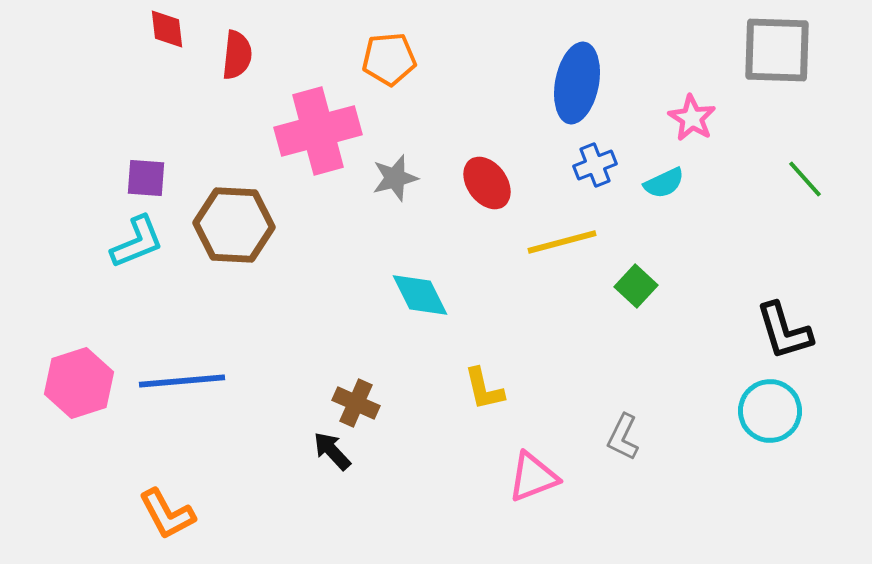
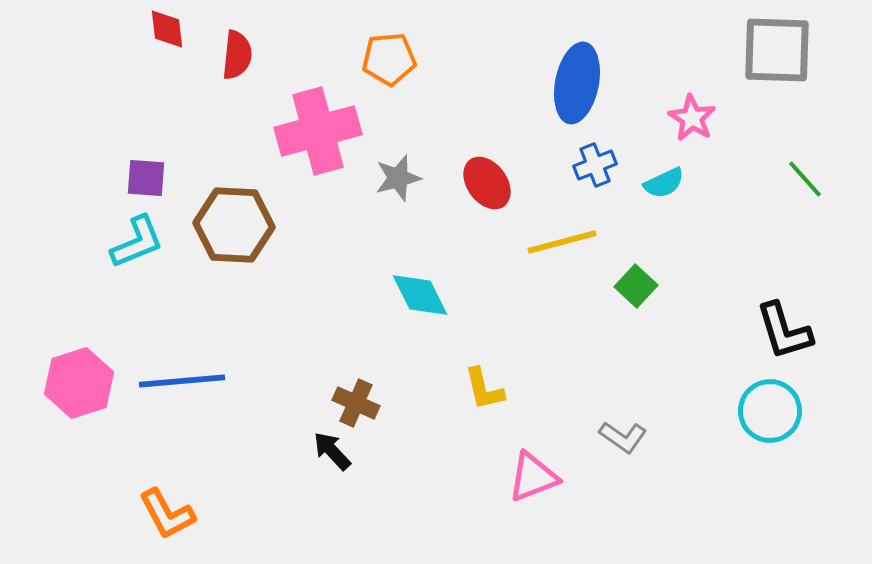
gray star: moved 3 px right
gray L-shape: rotated 81 degrees counterclockwise
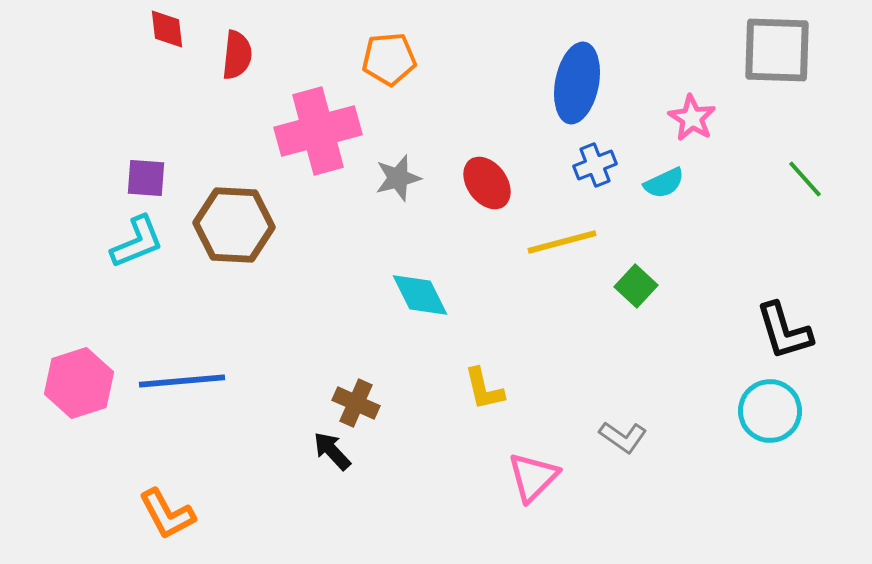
pink triangle: rotated 24 degrees counterclockwise
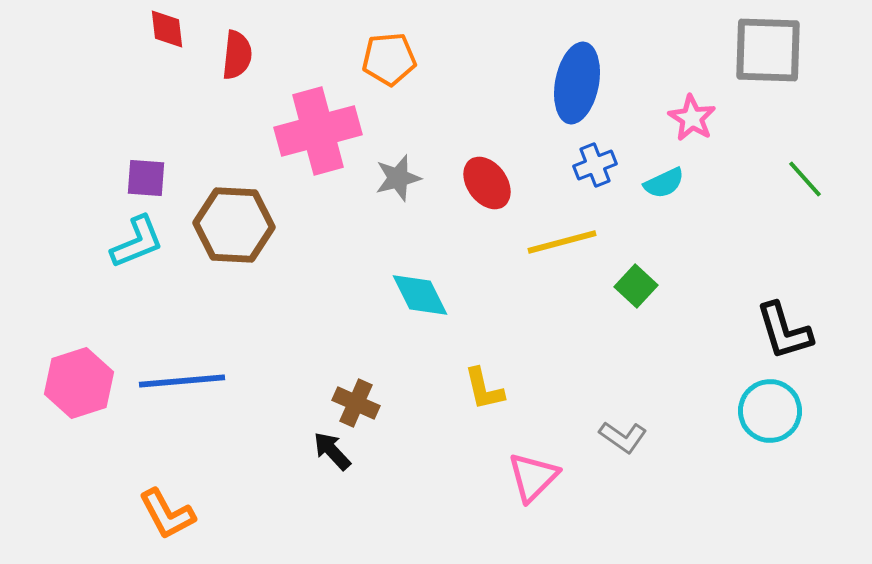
gray square: moved 9 px left
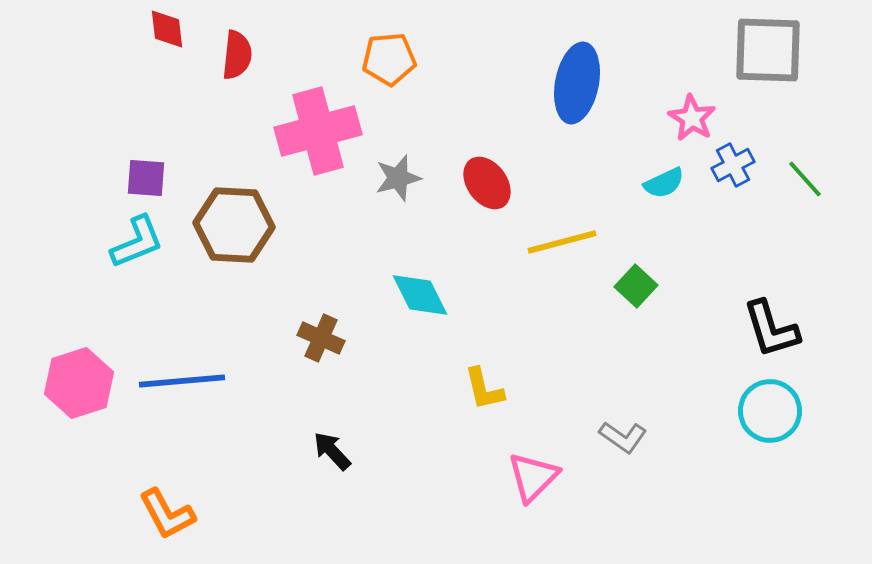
blue cross: moved 138 px right; rotated 6 degrees counterclockwise
black L-shape: moved 13 px left, 2 px up
brown cross: moved 35 px left, 65 px up
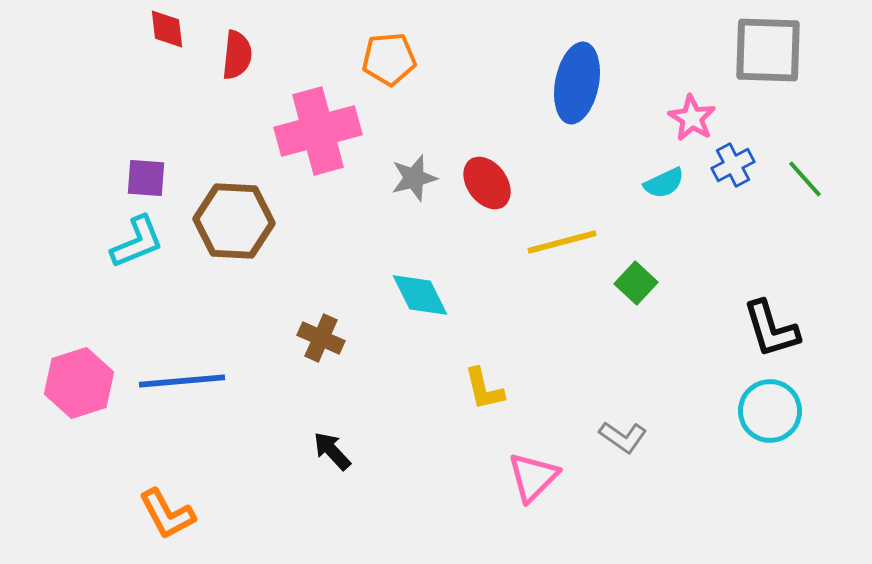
gray star: moved 16 px right
brown hexagon: moved 4 px up
green square: moved 3 px up
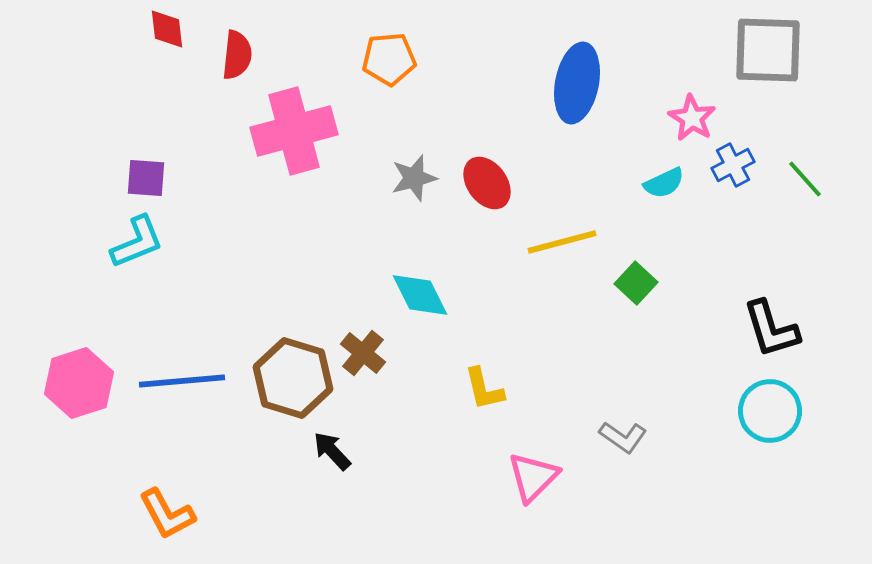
pink cross: moved 24 px left
brown hexagon: moved 59 px right, 157 px down; rotated 14 degrees clockwise
brown cross: moved 42 px right, 15 px down; rotated 15 degrees clockwise
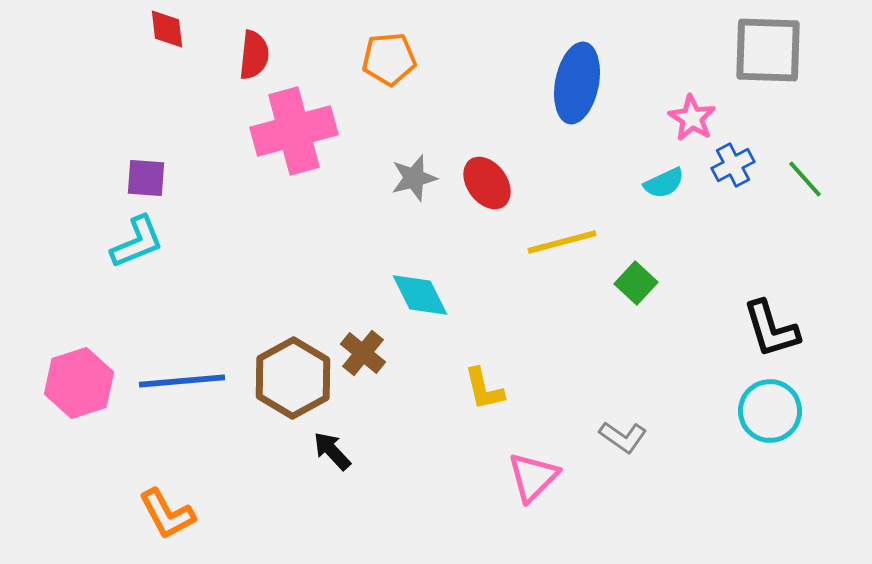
red semicircle: moved 17 px right
brown hexagon: rotated 14 degrees clockwise
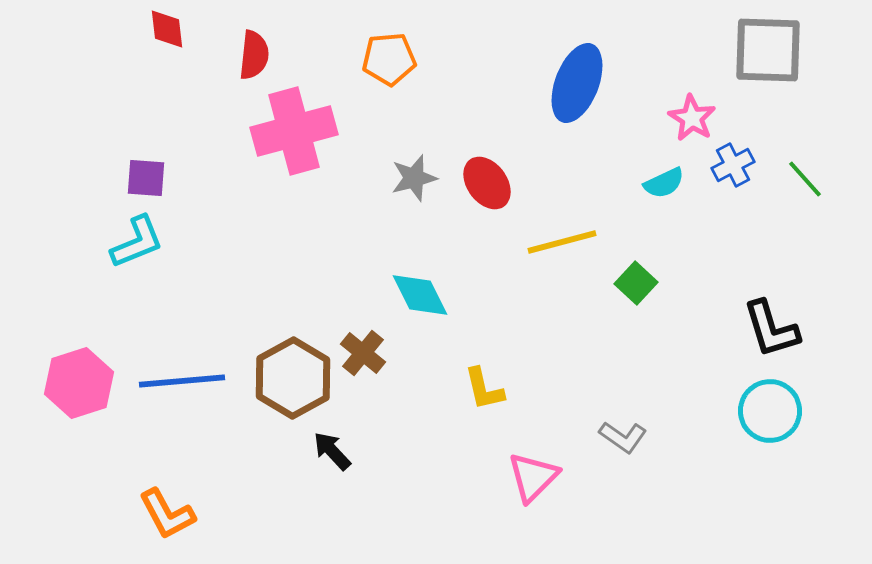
blue ellipse: rotated 10 degrees clockwise
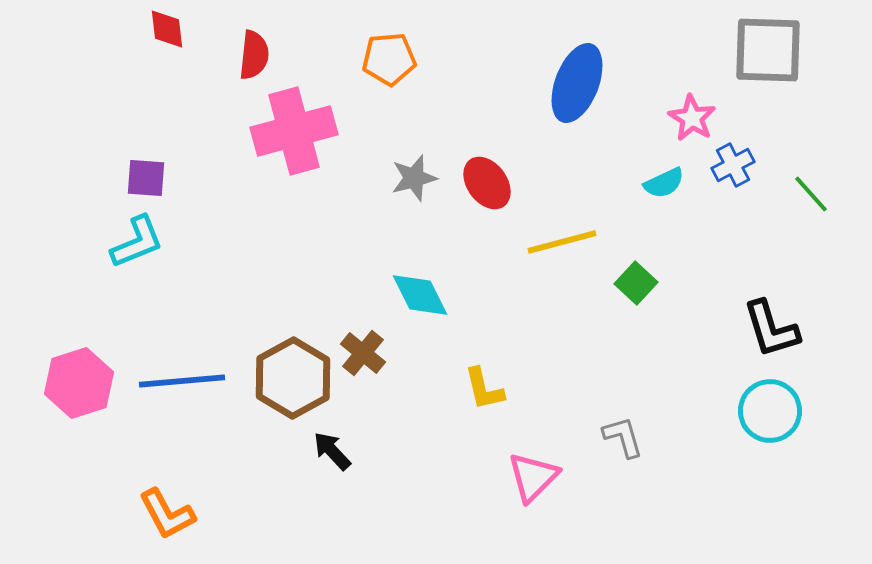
green line: moved 6 px right, 15 px down
gray L-shape: rotated 141 degrees counterclockwise
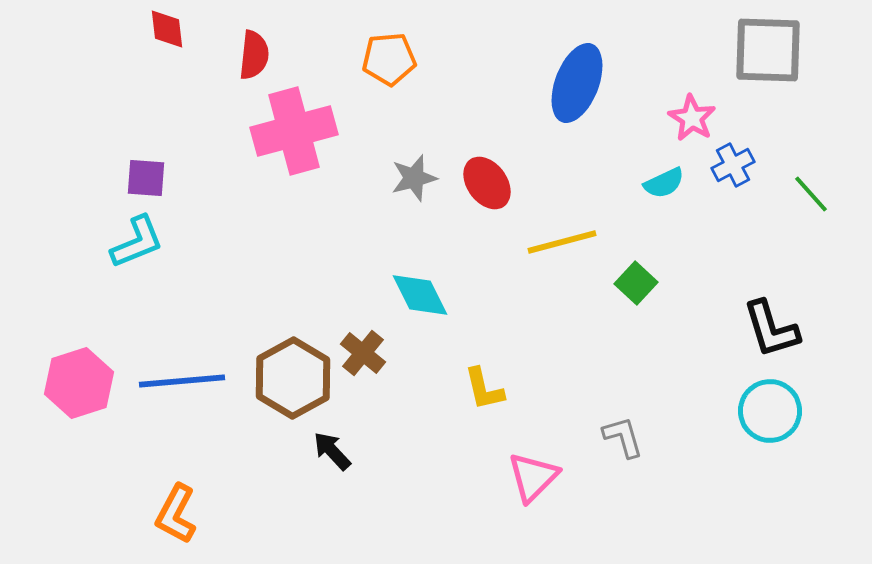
orange L-shape: moved 9 px right; rotated 56 degrees clockwise
